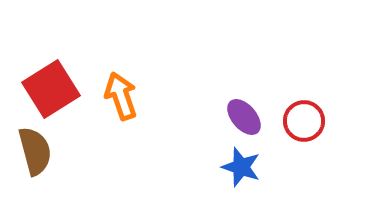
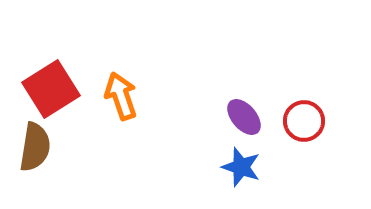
brown semicircle: moved 4 px up; rotated 24 degrees clockwise
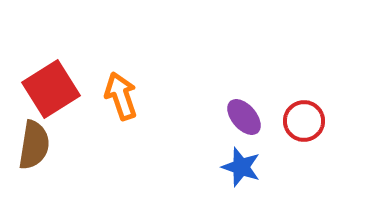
brown semicircle: moved 1 px left, 2 px up
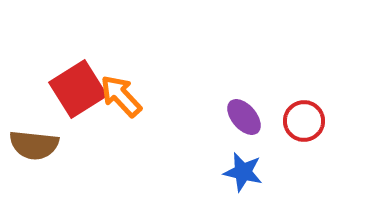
red square: moved 27 px right
orange arrow: rotated 24 degrees counterclockwise
brown semicircle: rotated 87 degrees clockwise
blue star: moved 2 px right, 5 px down; rotated 6 degrees counterclockwise
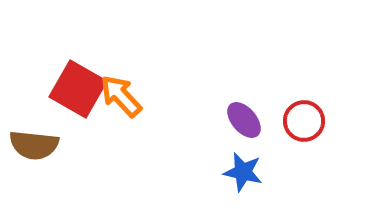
red square: rotated 28 degrees counterclockwise
purple ellipse: moved 3 px down
